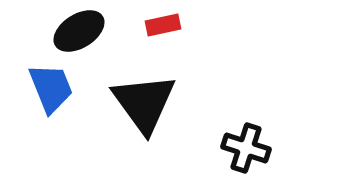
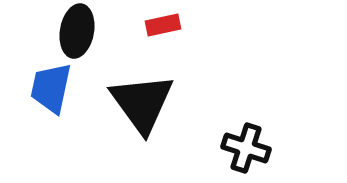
black ellipse: moved 2 px left; rotated 48 degrees counterclockwise
blue trapezoid: rotated 146 degrees counterclockwise
black triangle: moved 2 px left
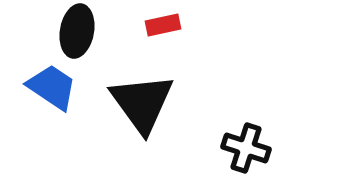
blue trapezoid: moved 1 px right, 1 px up; rotated 112 degrees clockwise
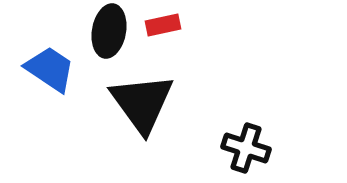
black ellipse: moved 32 px right
blue trapezoid: moved 2 px left, 18 px up
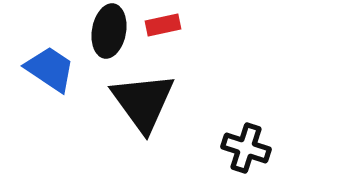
black triangle: moved 1 px right, 1 px up
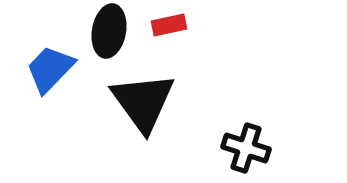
red rectangle: moved 6 px right
blue trapezoid: rotated 80 degrees counterclockwise
